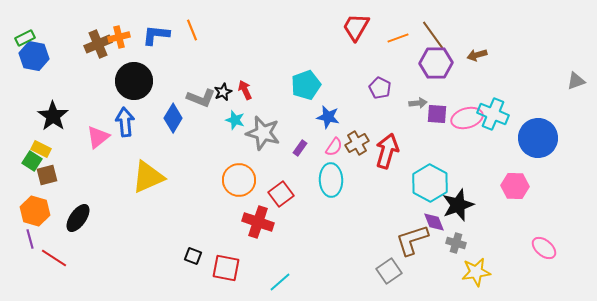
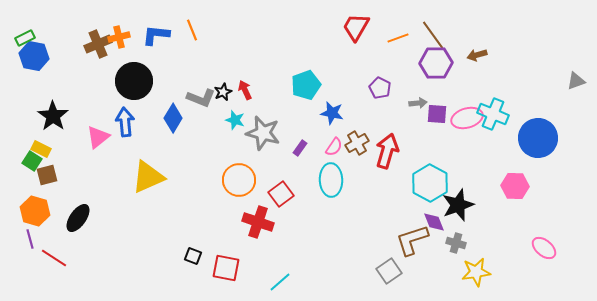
blue star at (328, 117): moved 4 px right, 4 px up
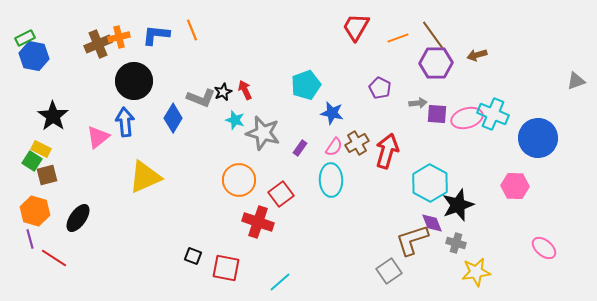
yellow triangle at (148, 177): moved 3 px left
purple diamond at (434, 222): moved 2 px left, 1 px down
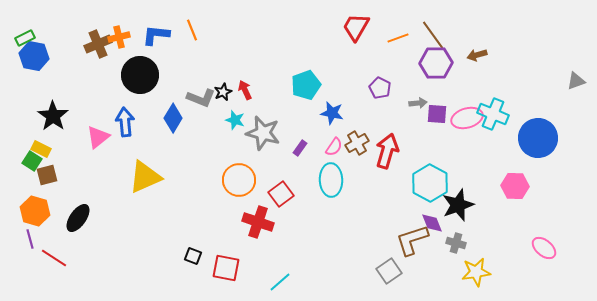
black circle at (134, 81): moved 6 px right, 6 px up
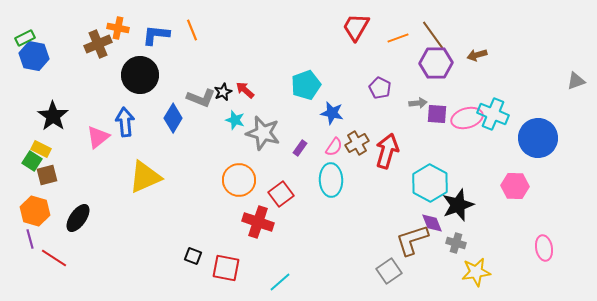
orange cross at (119, 37): moved 1 px left, 9 px up; rotated 25 degrees clockwise
red arrow at (245, 90): rotated 24 degrees counterclockwise
pink ellipse at (544, 248): rotated 40 degrees clockwise
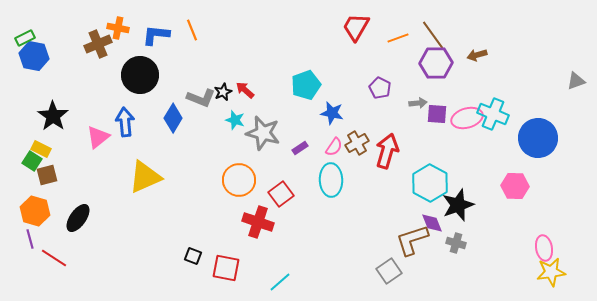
purple rectangle at (300, 148): rotated 21 degrees clockwise
yellow star at (476, 272): moved 75 px right
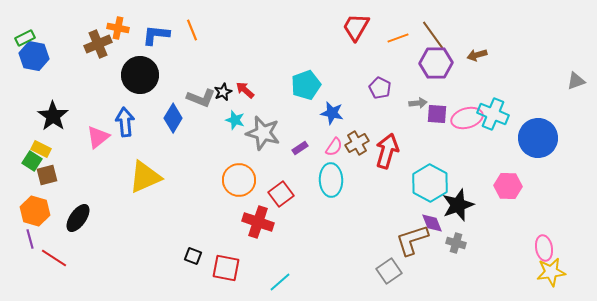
pink hexagon at (515, 186): moved 7 px left
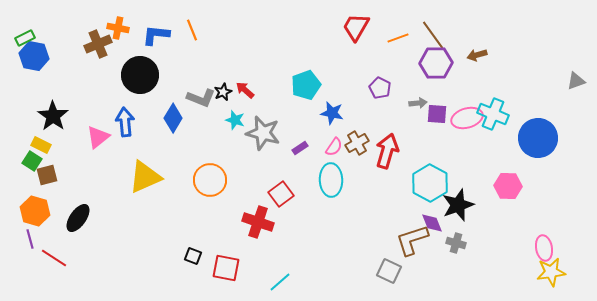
yellow rectangle at (41, 149): moved 4 px up
orange circle at (239, 180): moved 29 px left
gray square at (389, 271): rotated 30 degrees counterclockwise
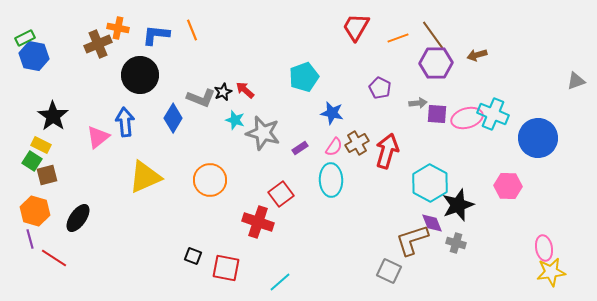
cyan pentagon at (306, 85): moved 2 px left, 8 px up
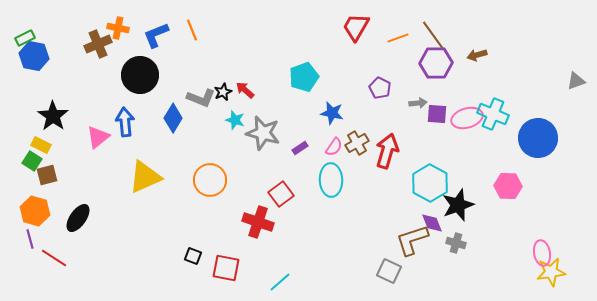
blue L-shape at (156, 35): rotated 28 degrees counterclockwise
pink ellipse at (544, 248): moved 2 px left, 5 px down
